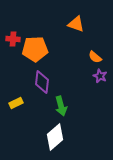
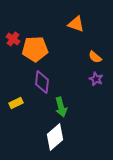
red cross: rotated 32 degrees clockwise
purple star: moved 4 px left, 3 px down
green arrow: moved 1 px down
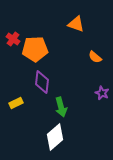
purple star: moved 6 px right, 14 px down
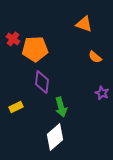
orange triangle: moved 8 px right
yellow rectangle: moved 4 px down
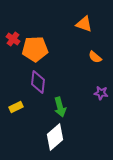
purple diamond: moved 4 px left
purple star: moved 1 px left; rotated 16 degrees counterclockwise
green arrow: moved 1 px left
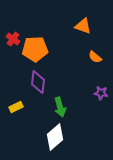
orange triangle: moved 1 px left, 2 px down
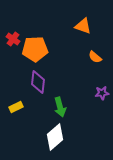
purple star: moved 1 px right; rotated 16 degrees counterclockwise
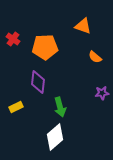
orange pentagon: moved 10 px right, 2 px up
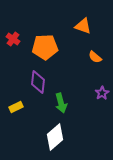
purple star: rotated 24 degrees counterclockwise
green arrow: moved 1 px right, 4 px up
